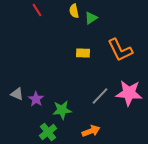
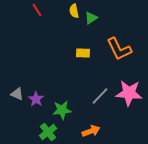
orange L-shape: moved 1 px left, 1 px up
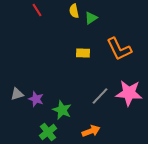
gray triangle: rotated 40 degrees counterclockwise
purple star: rotated 14 degrees counterclockwise
green star: rotated 30 degrees clockwise
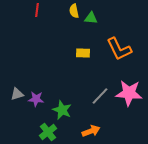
red line: rotated 40 degrees clockwise
green triangle: rotated 40 degrees clockwise
purple star: rotated 14 degrees counterclockwise
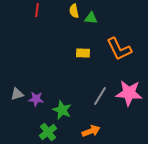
gray line: rotated 12 degrees counterclockwise
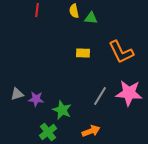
orange L-shape: moved 2 px right, 3 px down
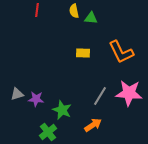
orange arrow: moved 2 px right, 6 px up; rotated 12 degrees counterclockwise
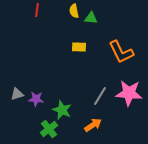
yellow rectangle: moved 4 px left, 6 px up
green cross: moved 1 px right, 3 px up
